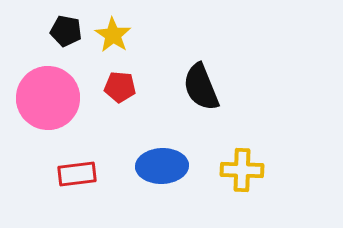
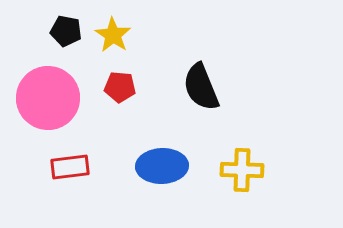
red rectangle: moved 7 px left, 7 px up
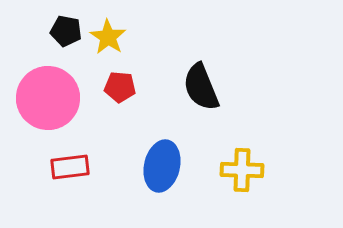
yellow star: moved 5 px left, 2 px down
blue ellipse: rotated 75 degrees counterclockwise
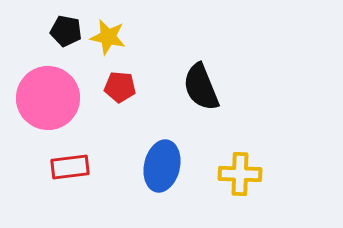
yellow star: rotated 21 degrees counterclockwise
yellow cross: moved 2 px left, 4 px down
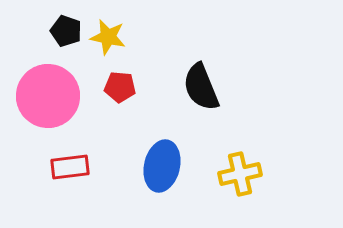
black pentagon: rotated 8 degrees clockwise
pink circle: moved 2 px up
yellow cross: rotated 15 degrees counterclockwise
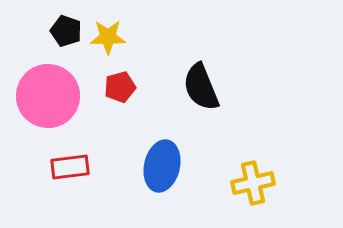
yellow star: rotated 12 degrees counterclockwise
red pentagon: rotated 20 degrees counterclockwise
yellow cross: moved 13 px right, 9 px down
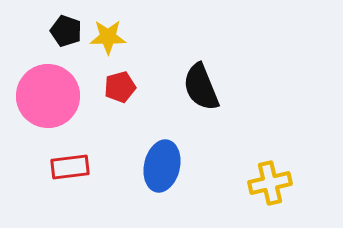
yellow cross: moved 17 px right
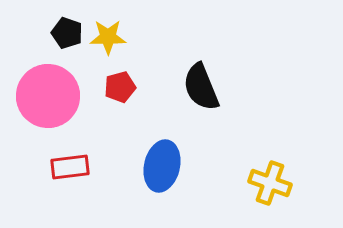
black pentagon: moved 1 px right, 2 px down
yellow cross: rotated 33 degrees clockwise
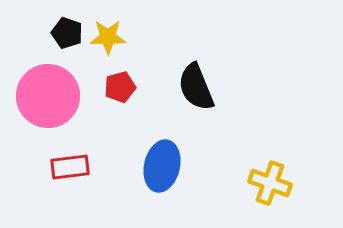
black semicircle: moved 5 px left
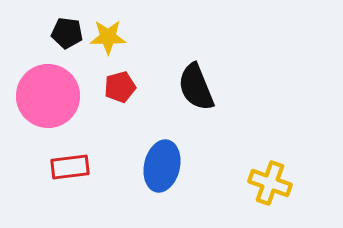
black pentagon: rotated 12 degrees counterclockwise
